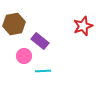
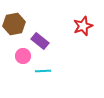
pink circle: moved 1 px left
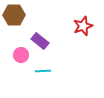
brown hexagon: moved 9 px up; rotated 10 degrees clockwise
pink circle: moved 2 px left, 1 px up
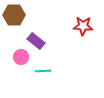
red star: rotated 24 degrees clockwise
purple rectangle: moved 4 px left
pink circle: moved 2 px down
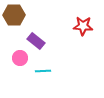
pink circle: moved 1 px left, 1 px down
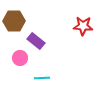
brown hexagon: moved 6 px down
cyan line: moved 1 px left, 7 px down
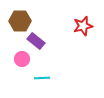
brown hexagon: moved 6 px right
red star: rotated 18 degrees counterclockwise
pink circle: moved 2 px right, 1 px down
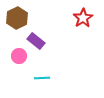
brown hexagon: moved 3 px left, 3 px up; rotated 25 degrees counterclockwise
red star: moved 8 px up; rotated 18 degrees counterclockwise
pink circle: moved 3 px left, 3 px up
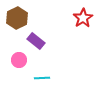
pink circle: moved 4 px down
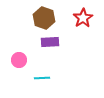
brown hexagon: moved 27 px right; rotated 15 degrees counterclockwise
purple rectangle: moved 14 px right, 1 px down; rotated 42 degrees counterclockwise
